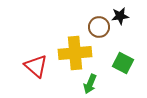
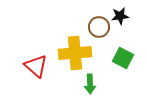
green square: moved 5 px up
green arrow: rotated 24 degrees counterclockwise
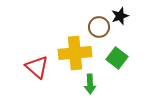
black star: rotated 12 degrees counterclockwise
green square: moved 6 px left; rotated 10 degrees clockwise
red triangle: moved 1 px right, 1 px down
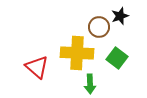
yellow cross: moved 2 px right; rotated 8 degrees clockwise
